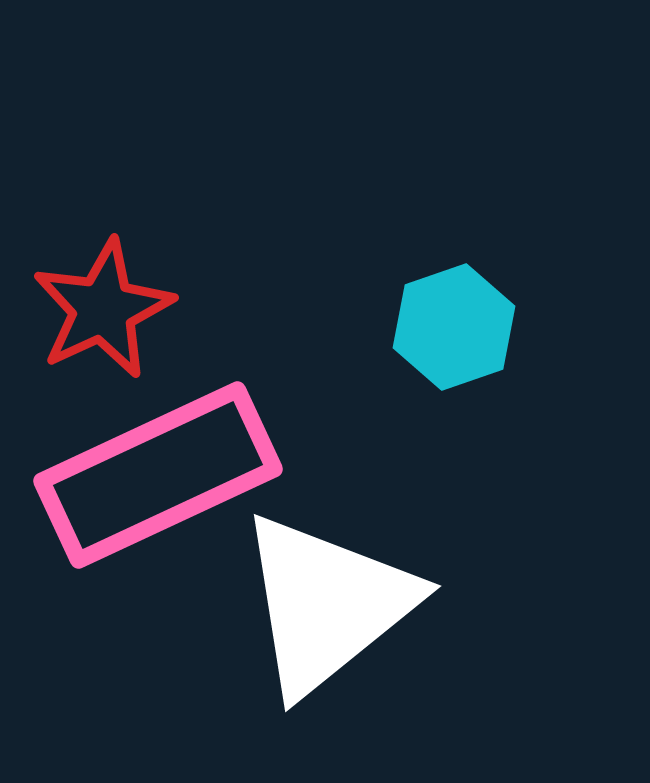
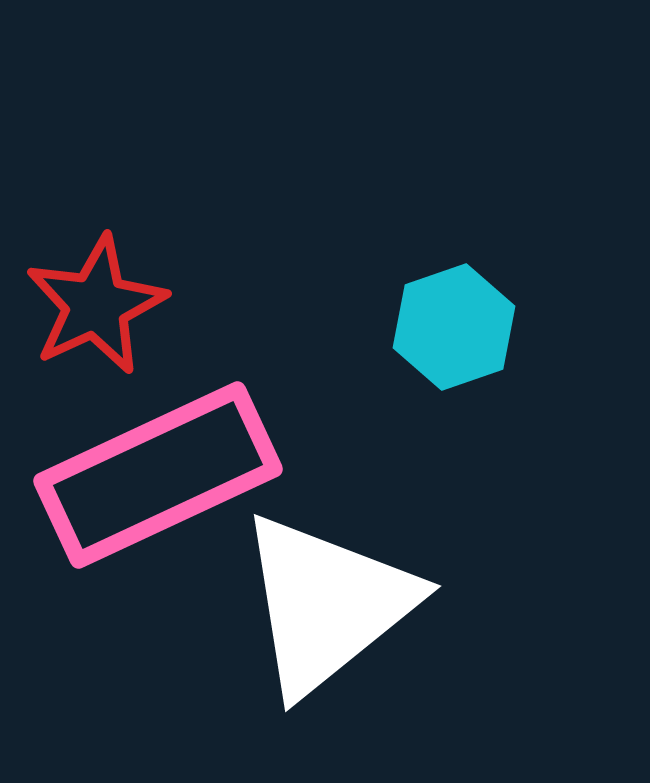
red star: moved 7 px left, 4 px up
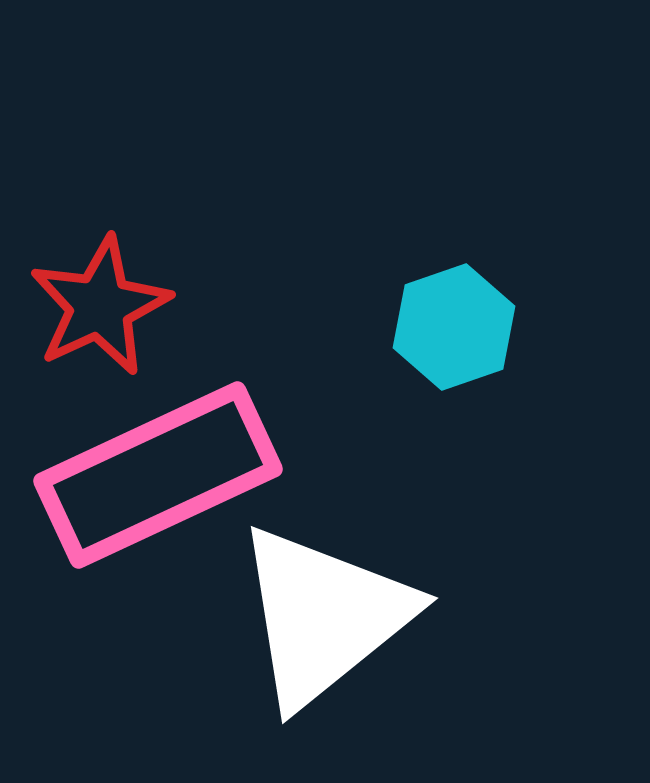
red star: moved 4 px right, 1 px down
white triangle: moved 3 px left, 12 px down
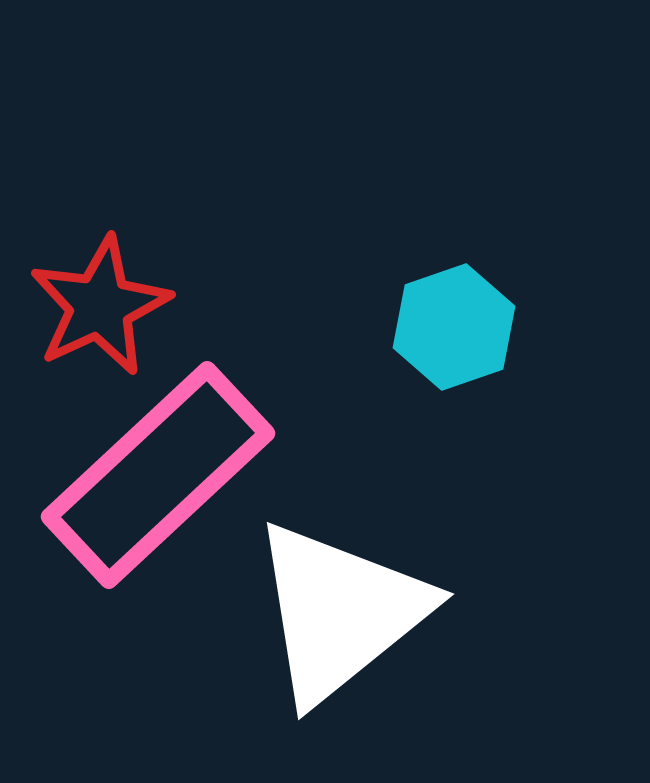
pink rectangle: rotated 18 degrees counterclockwise
white triangle: moved 16 px right, 4 px up
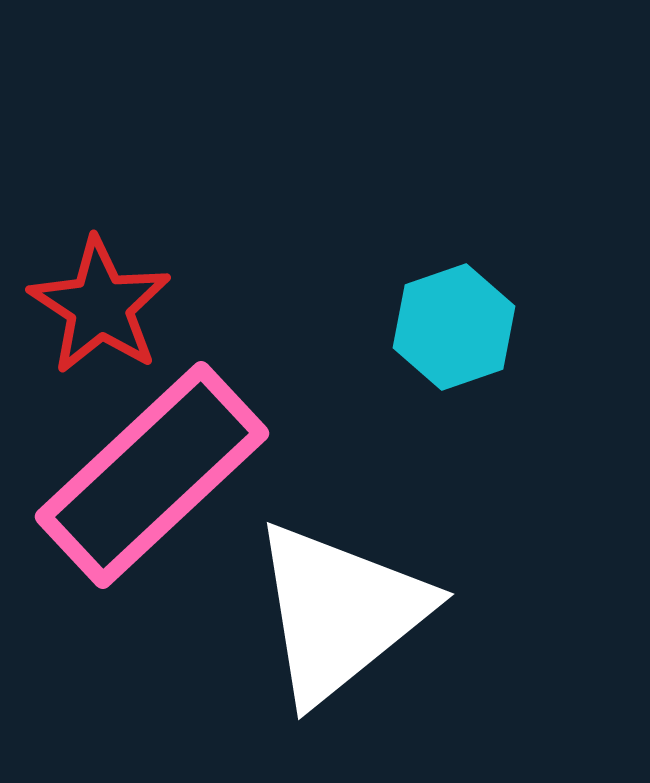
red star: rotated 14 degrees counterclockwise
pink rectangle: moved 6 px left
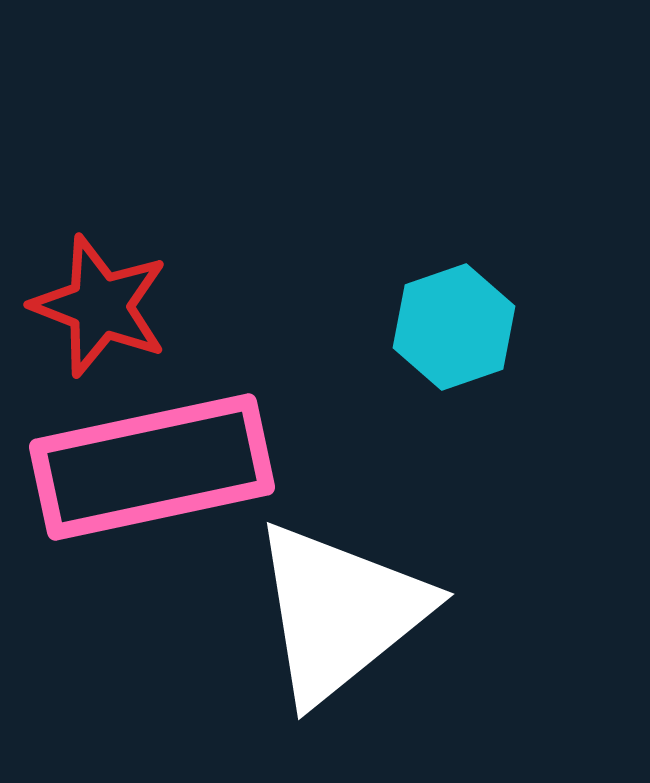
red star: rotated 12 degrees counterclockwise
pink rectangle: moved 8 px up; rotated 31 degrees clockwise
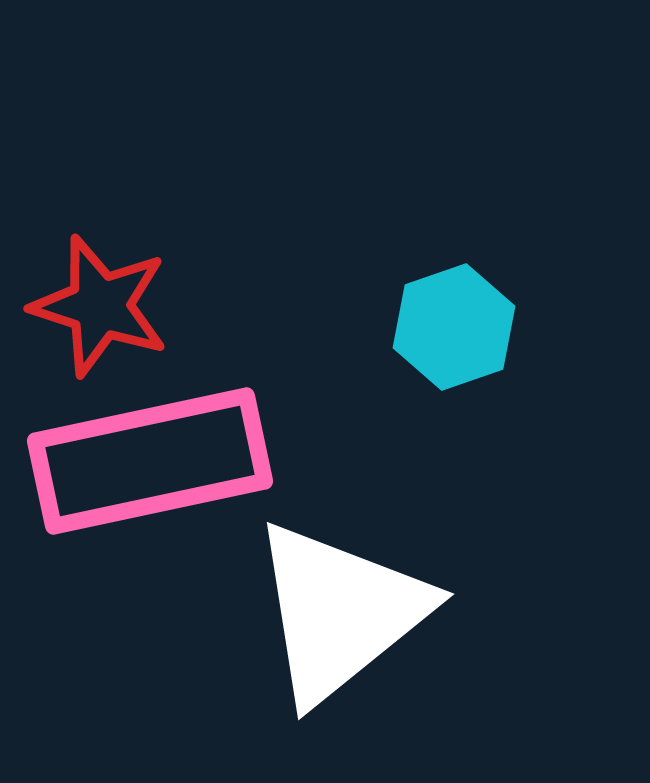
red star: rotated 3 degrees counterclockwise
pink rectangle: moved 2 px left, 6 px up
